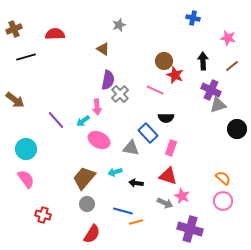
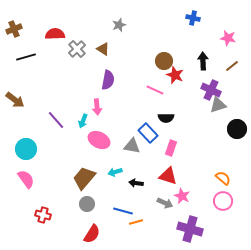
gray cross at (120, 94): moved 43 px left, 45 px up
cyan arrow at (83, 121): rotated 32 degrees counterclockwise
gray triangle at (131, 148): moved 1 px right, 2 px up
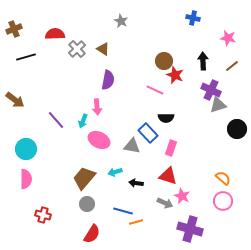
gray star at (119, 25): moved 2 px right, 4 px up; rotated 24 degrees counterclockwise
pink semicircle at (26, 179): rotated 36 degrees clockwise
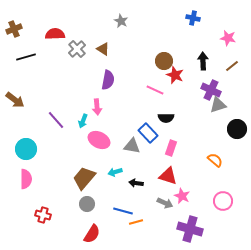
orange semicircle at (223, 178): moved 8 px left, 18 px up
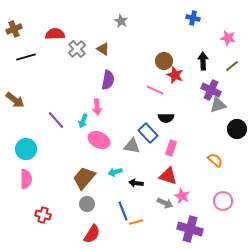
blue line at (123, 211): rotated 54 degrees clockwise
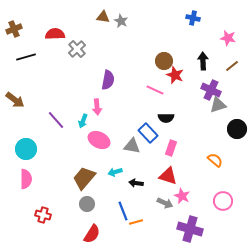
brown triangle at (103, 49): moved 32 px up; rotated 24 degrees counterclockwise
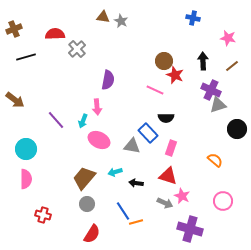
blue line at (123, 211): rotated 12 degrees counterclockwise
